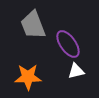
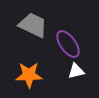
gray trapezoid: rotated 136 degrees clockwise
orange star: moved 1 px right, 2 px up
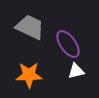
gray trapezoid: moved 3 px left, 2 px down
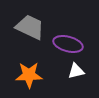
purple ellipse: rotated 40 degrees counterclockwise
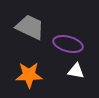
white triangle: rotated 24 degrees clockwise
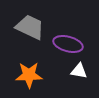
white triangle: moved 3 px right
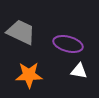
gray trapezoid: moved 9 px left, 5 px down
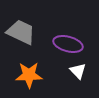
white triangle: moved 1 px left; rotated 36 degrees clockwise
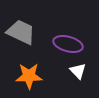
orange star: moved 1 px down
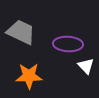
purple ellipse: rotated 12 degrees counterclockwise
white triangle: moved 8 px right, 5 px up
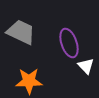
purple ellipse: moved 1 px right, 1 px up; rotated 68 degrees clockwise
orange star: moved 5 px down
